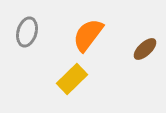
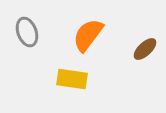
gray ellipse: rotated 36 degrees counterclockwise
yellow rectangle: rotated 52 degrees clockwise
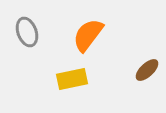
brown ellipse: moved 2 px right, 21 px down
yellow rectangle: rotated 20 degrees counterclockwise
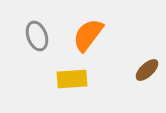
gray ellipse: moved 10 px right, 4 px down
yellow rectangle: rotated 8 degrees clockwise
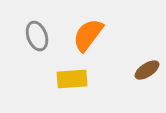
brown ellipse: rotated 10 degrees clockwise
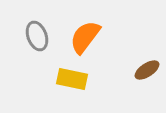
orange semicircle: moved 3 px left, 2 px down
yellow rectangle: rotated 16 degrees clockwise
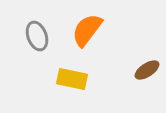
orange semicircle: moved 2 px right, 7 px up
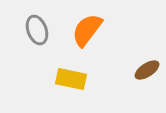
gray ellipse: moved 6 px up
yellow rectangle: moved 1 px left
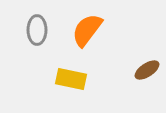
gray ellipse: rotated 20 degrees clockwise
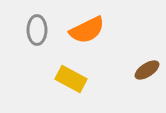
orange semicircle: rotated 153 degrees counterclockwise
yellow rectangle: rotated 16 degrees clockwise
